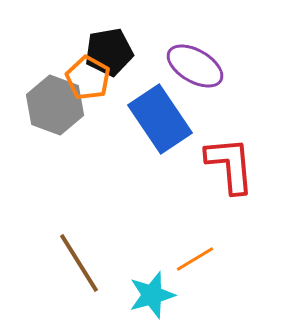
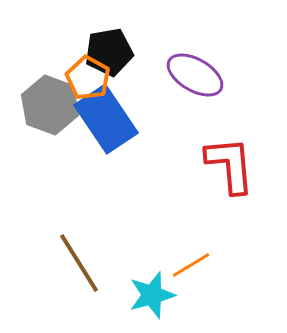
purple ellipse: moved 9 px down
gray hexagon: moved 5 px left
blue rectangle: moved 54 px left
orange line: moved 4 px left, 6 px down
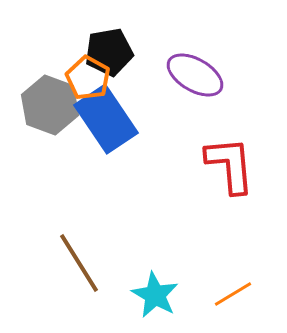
orange line: moved 42 px right, 29 px down
cyan star: moved 3 px right; rotated 27 degrees counterclockwise
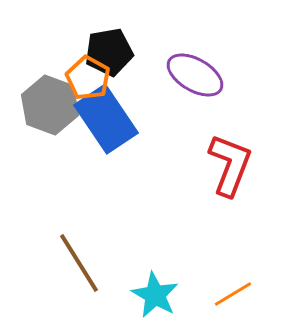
red L-shape: rotated 26 degrees clockwise
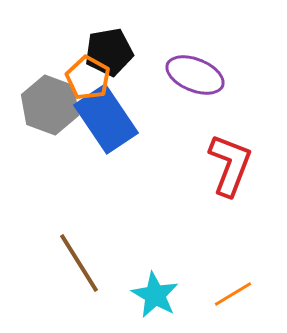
purple ellipse: rotated 8 degrees counterclockwise
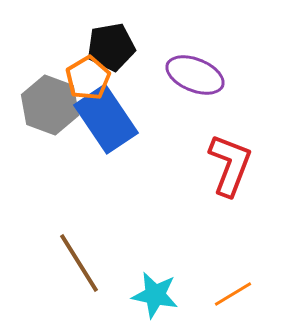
black pentagon: moved 2 px right, 5 px up
orange pentagon: rotated 12 degrees clockwise
cyan star: rotated 18 degrees counterclockwise
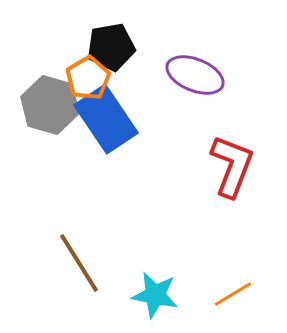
gray hexagon: rotated 4 degrees counterclockwise
red L-shape: moved 2 px right, 1 px down
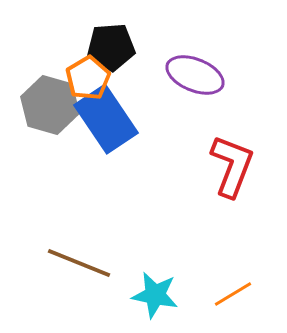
black pentagon: rotated 6 degrees clockwise
brown line: rotated 36 degrees counterclockwise
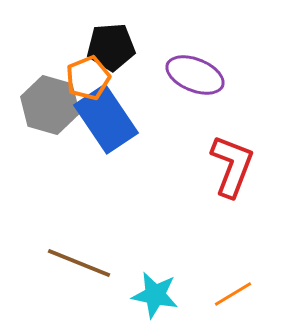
orange pentagon: rotated 9 degrees clockwise
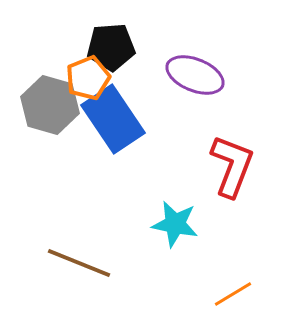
blue rectangle: moved 7 px right
cyan star: moved 20 px right, 71 px up
